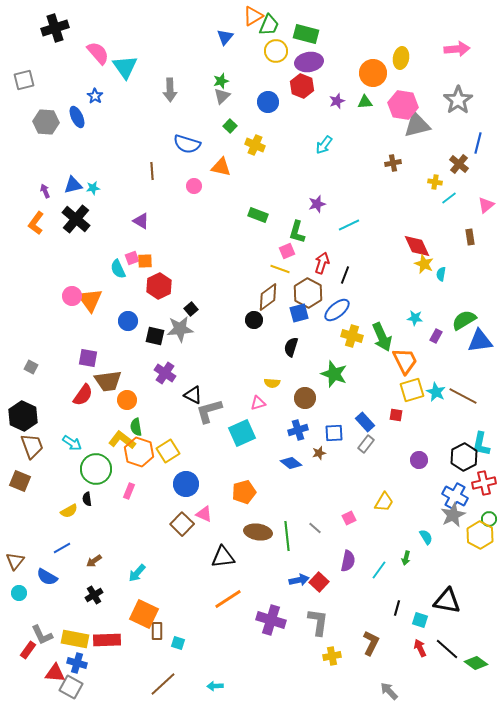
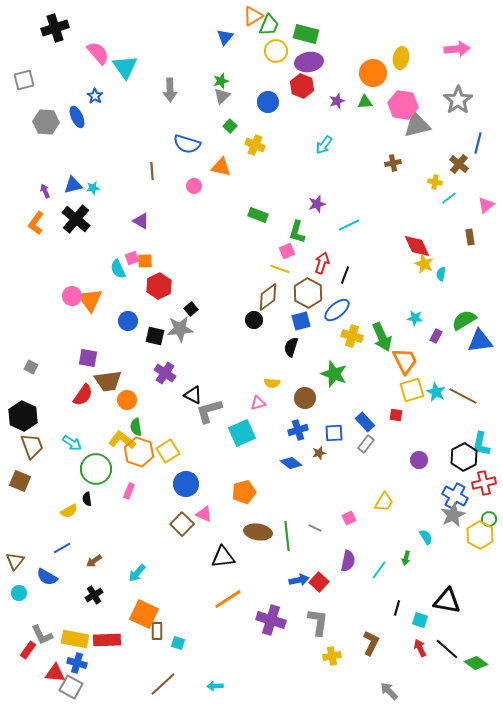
blue square at (299, 313): moved 2 px right, 8 px down
gray line at (315, 528): rotated 16 degrees counterclockwise
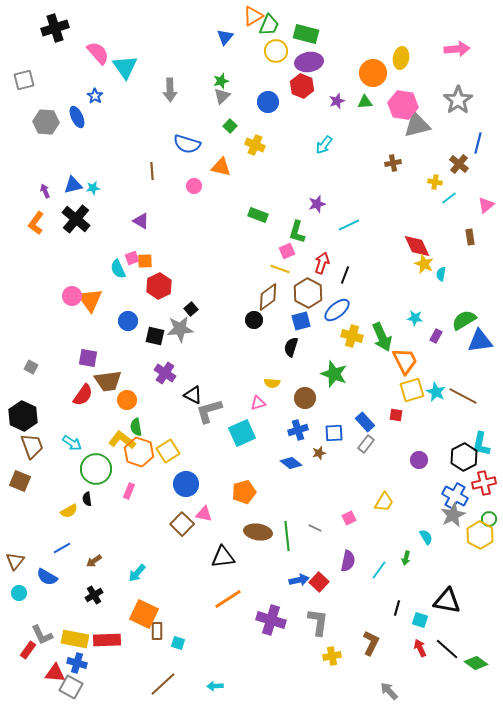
pink triangle at (204, 514): rotated 12 degrees counterclockwise
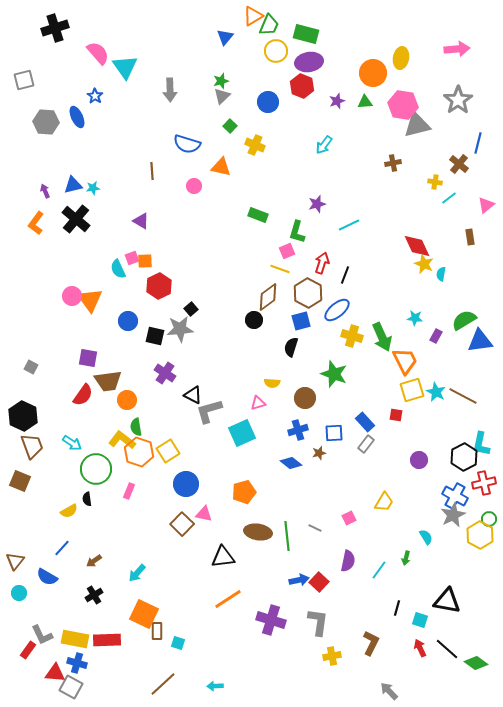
blue line at (62, 548): rotated 18 degrees counterclockwise
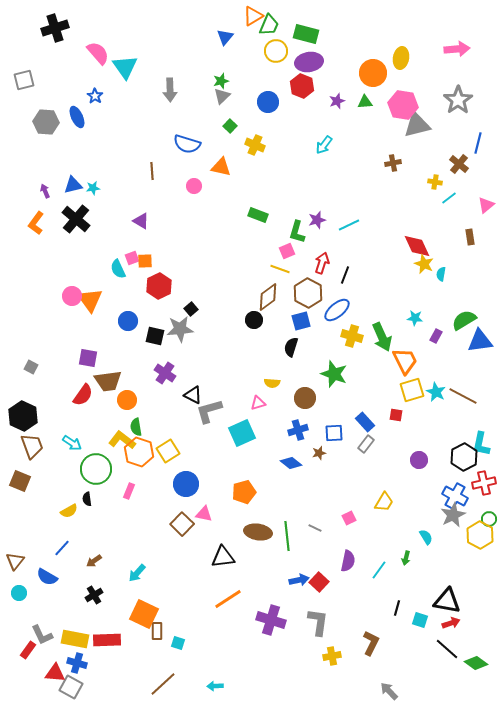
purple star at (317, 204): moved 16 px down
red arrow at (420, 648): moved 31 px right, 25 px up; rotated 96 degrees clockwise
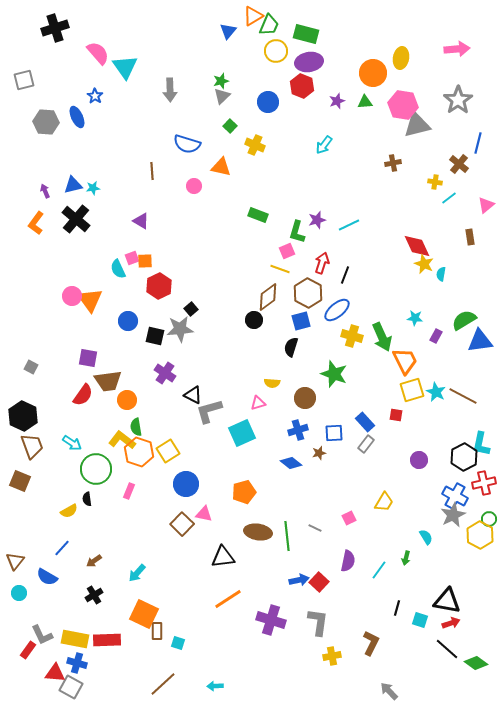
blue triangle at (225, 37): moved 3 px right, 6 px up
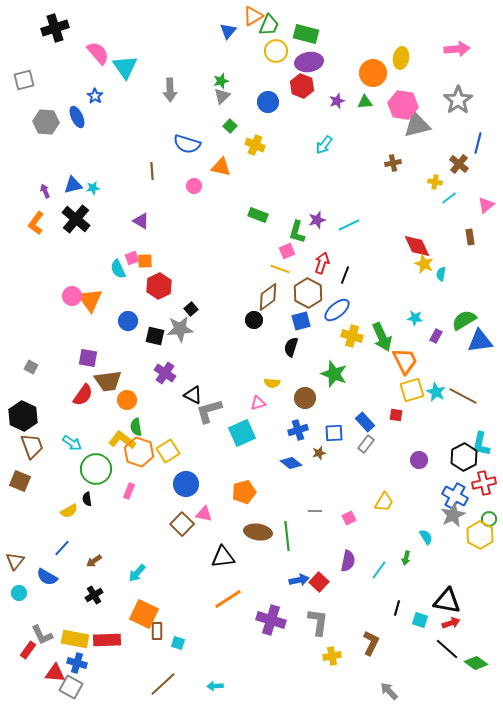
gray line at (315, 528): moved 17 px up; rotated 24 degrees counterclockwise
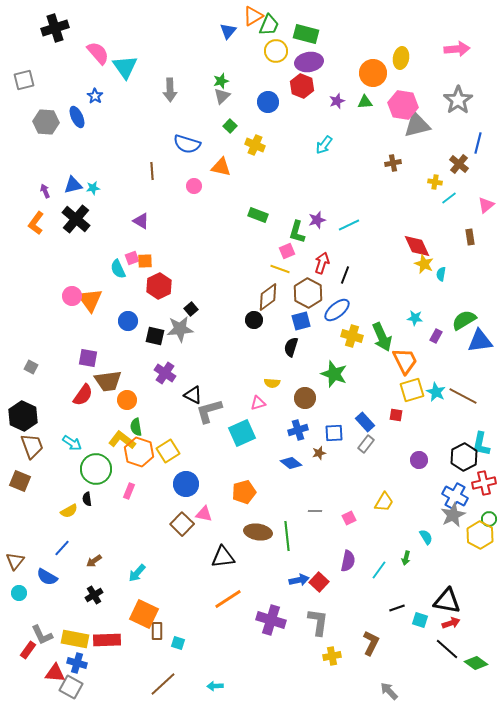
black line at (397, 608): rotated 56 degrees clockwise
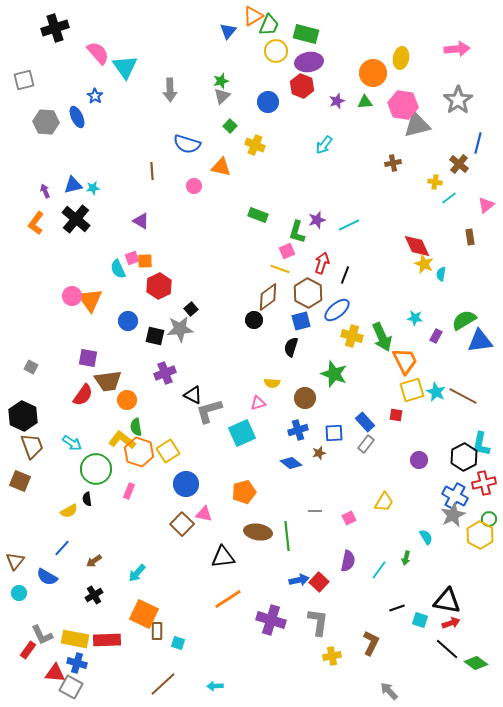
purple cross at (165, 373): rotated 35 degrees clockwise
